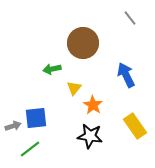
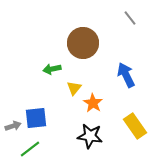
orange star: moved 2 px up
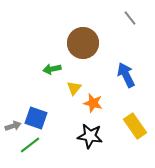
orange star: rotated 18 degrees counterclockwise
blue square: rotated 25 degrees clockwise
green line: moved 4 px up
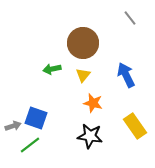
yellow triangle: moved 9 px right, 13 px up
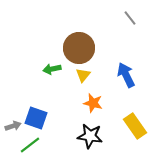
brown circle: moved 4 px left, 5 px down
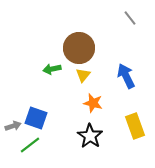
blue arrow: moved 1 px down
yellow rectangle: rotated 15 degrees clockwise
black star: rotated 25 degrees clockwise
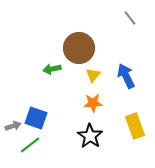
yellow triangle: moved 10 px right
orange star: rotated 18 degrees counterclockwise
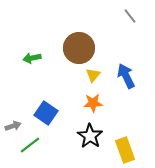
gray line: moved 2 px up
green arrow: moved 20 px left, 11 px up
blue square: moved 10 px right, 5 px up; rotated 15 degrees clockwise
yellow rectangle: moved 10 px left, 24 px down
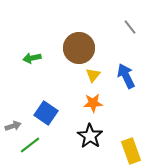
gray line: moved 11 px down
yellow rectangle: moved 6 px right, 1 px down
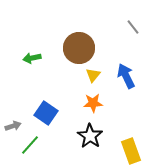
gray line: moved 3 px right
green line: rotated 10 degrees counterclockwise
